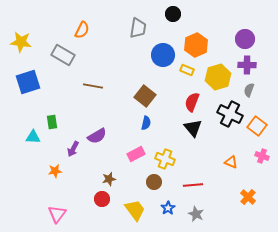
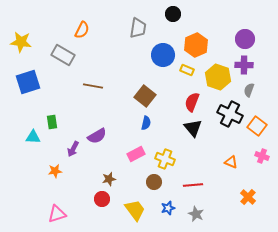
purple cross: moved 3 px left
yellow hexagon: rotated 25 degrees counterclockwise
blue star: rotated 16 degrees clockwise
pink triangle: rotated 36 degrees clockwise
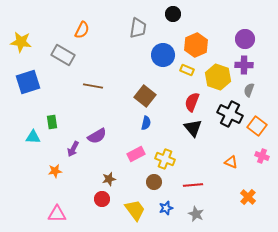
blue star: moved 2 px left
pink triangle: rotated 18 degrees clockwise
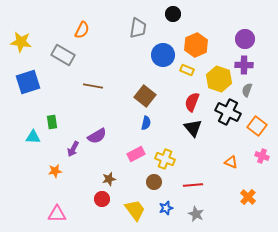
yellow hexagon: moved 1 px right, 2 px down
gray semicircle: moved 2 px left
black cross: moved 2 px left, 2 px up
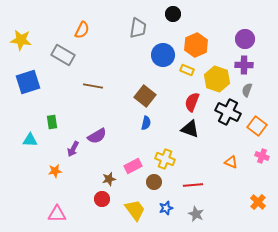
yellow star: moved 2 px up
yellow hexagon: moved 2 px left
black triangle: moved 3 px left, 1 px down; rotated 30 degrees counterclockwise
cyan triangle: moved 3 px left, 3 px down
pink rectangle: moved 3 px left, 12 px down
orange cross: moved 10 px right, 5 px down
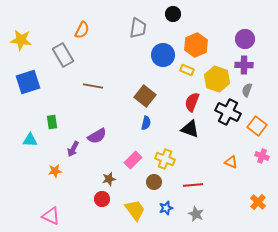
gray rectangle: rotated 30 degrees clockwise
pink rectangle: moved 6 px up; rotated 18 degrees counterclockwise
pink triangle: moved 6 px left, 2 px down; rotated 24 degrees clockwise
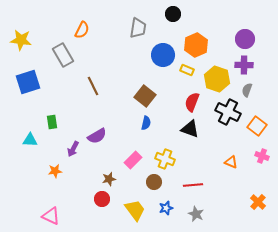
brown line: rotated 54 degrees clockwise
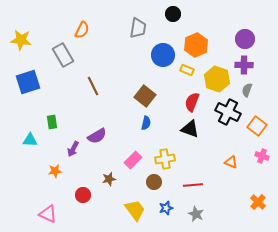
yellow cross: rotated 30 degrees counterclockwise
red circle: moved 19 px left, 4 px up
pink triangle: moved 3 px left, 2 px up
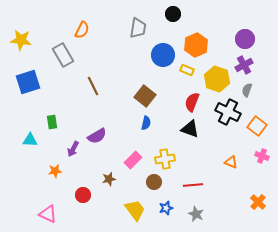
purple cross: rotated 30 degrees counterclockwise
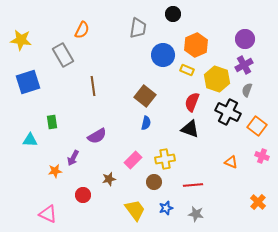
brown line: rotated 18 degrees clockwise
purple arrow: moved 9 px down
gray star: rotated 14 degrees counterclockwise
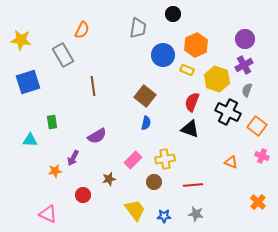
blue star: moved 2 px left, 8 px down; rotated 16 degrees clockwise
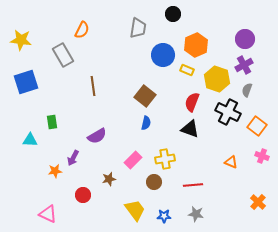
blue square: moved 2 px left
